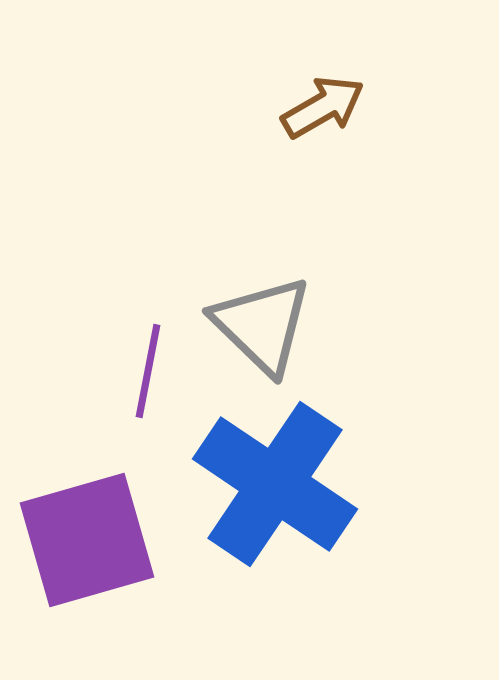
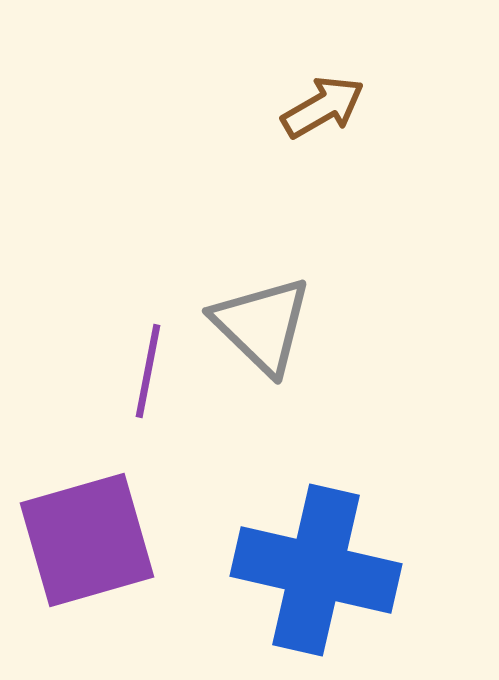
blue cross: moved 41 px right, 86 px down; rotated 21 degrees counterclockwise
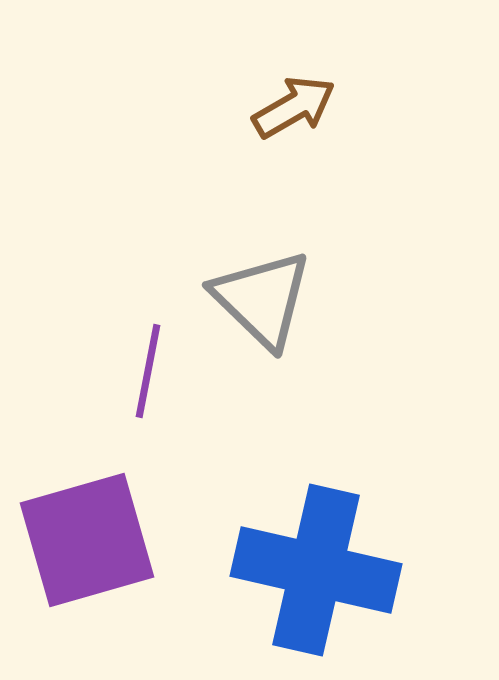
brown arrow: moved 29 px left
gray triangle: moved 26 px up
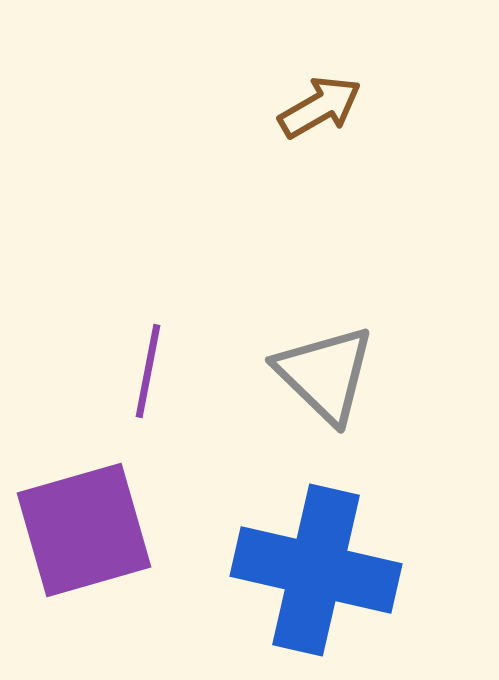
brown arrow: moved 26 px right
gray triangle: moved 63 px right, 75 px down
purple square: moved 3 px left, 10 px up
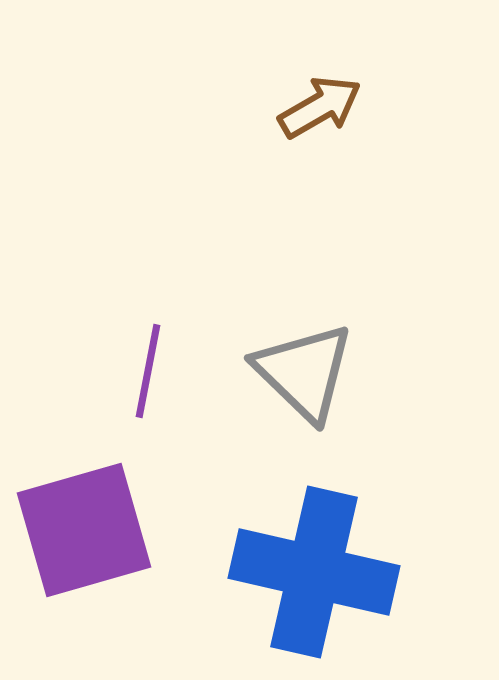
gray triangle: moved 21 px left, 2 px up
blue cross: moved 2 px left, 2 px down
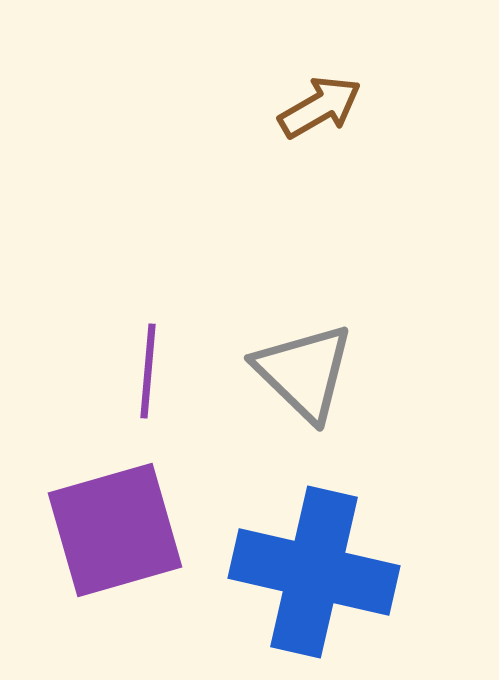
purple line: rotated 6 degrees counterclockwise
purple square: moved 31 px right
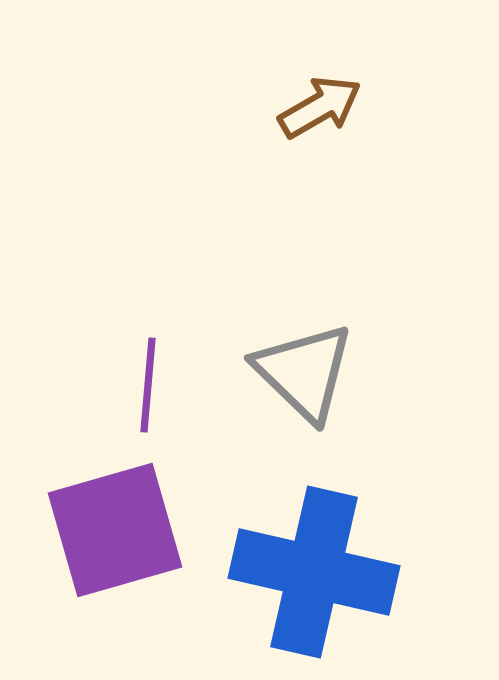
purple line: moved 14 px down
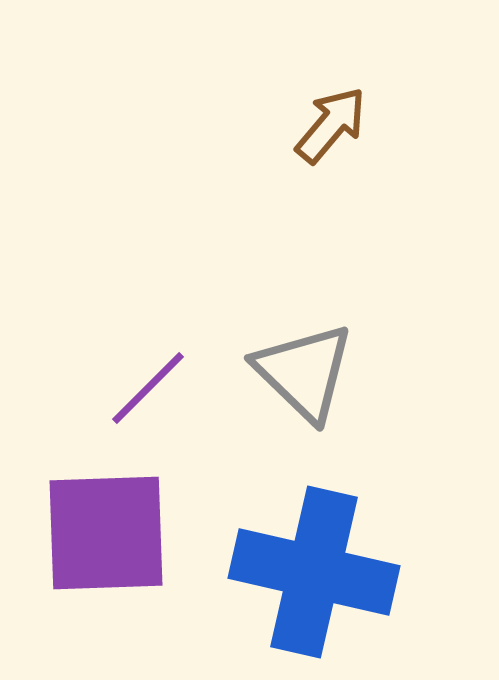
brown arrow: moved 11 px right, 18 px down; rotated 20 degrees counterclockwise
purple line: moved 3 px down; rotated 40 degrees clockwise
purple square: moved 9 px left, 3 px down; rotated 14 degrees clockwise
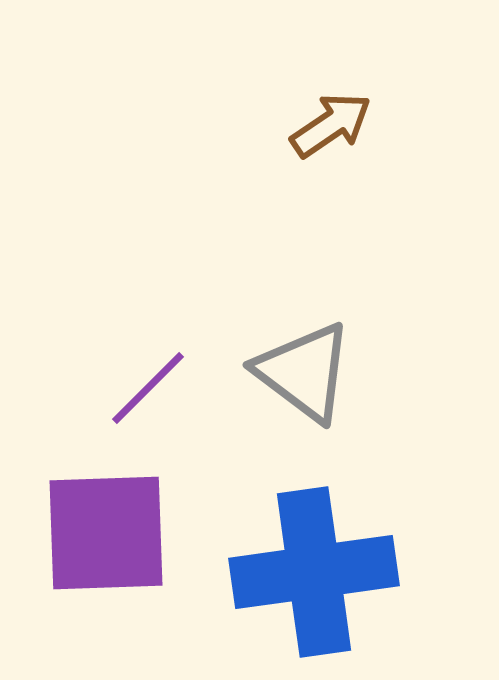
brown arrow: rotated 16 degrees clockwise
gray triangle: rotated 7 degrees counterclockwise
blue cross: rotated 21 degrees counterclockwise
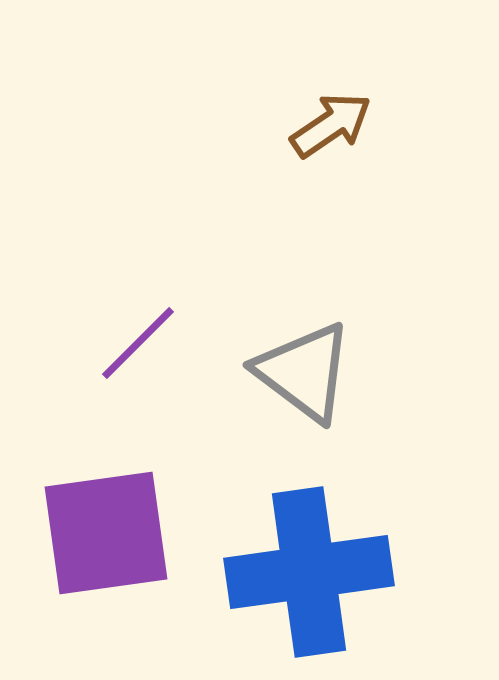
purple line: moved 10 px left, 45 px up
purple square: rotated 6 degrees counterclockwise
blue cross: moved 5 px left
